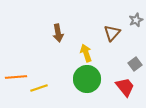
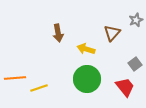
yellow arrow: moved 4 px up; rotated 54 degrees counterclockwise
orange line: moved 1 px left, 1 px down
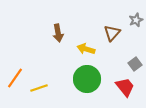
orange line: rotated 50 degrees counterclockwise
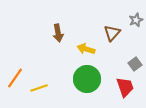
red trapezoid: rotated 20 degrees clockwise
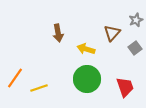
gray square: moved 16 px up
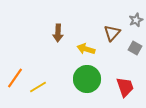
brown arrow: rotated 12 degrees clockwise
gray square: rotated 24 degrees counterclockwise
yellow line: moved 1 px left, 1 px up; rotated 12 degrees counterclockwise
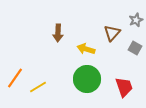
red trapezoid: moved 1 px left
